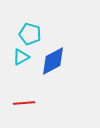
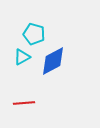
cyan pentagon: moved 4 px right
cyan triangle: moved 1 px right
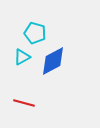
cyan pentagon: moved 1 px right, 1 px up
red line: rotated 20 degrees clockwise
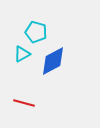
cyan pentagon: moved 1 px right, 1 px up
cyan triangle: moved 3 px up
